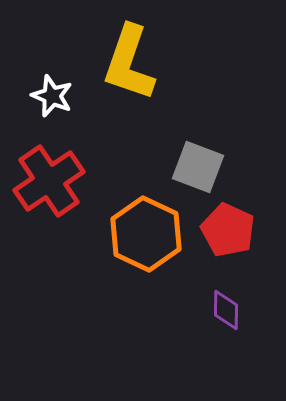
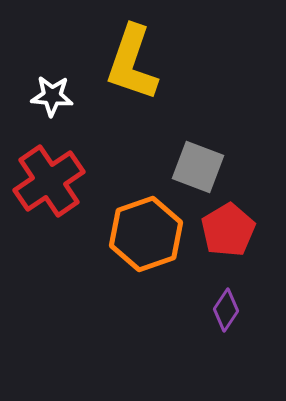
yellow L-shape: moved 3 px right
white star: rotated 18 degrees counterclockwise
red pentagon: rotated 16 degrees clockwise
orange hexagon: rotated 16 degrees clockwise
purple diamond: rotated 33 degrees clockwise
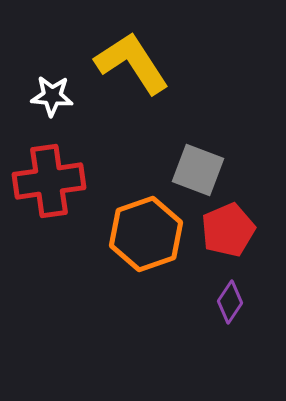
yellow L-shape: rotated 128 degrees clockwise
gray square: moved 3 px down
red cross: rotated 26 degrees clockwise
red pentagon: rotated 8 degrees clockwise
purple diamond: moved 4 px right, 8 px up
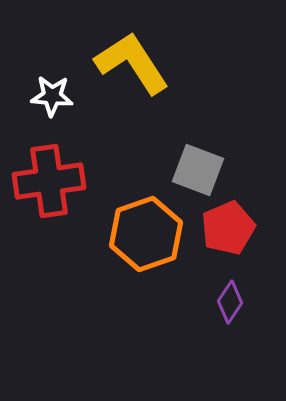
red pentagon: moved 2 px up
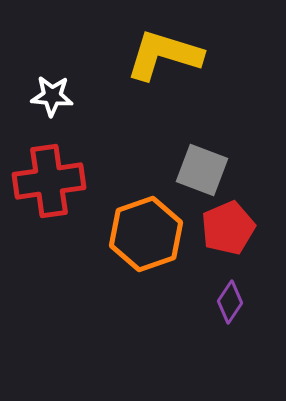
yellow L-shape: moved 32 px right, 8 px up; rotated 40 degrees counterclockwise
gray square: moved 4 px right
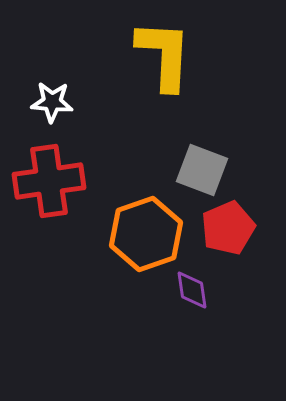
yellow L-shape: rotated 76 degrees clockwise
white star: moved 6 px down
purple diamond: moved 38 px left, 12 px up; rotated 42 degrees counterclockwise
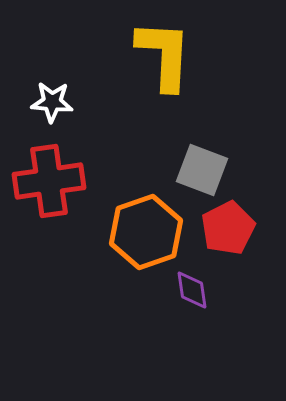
red pentagon: rotated 4 degrees counterclockwise
orange hexagon: moved 2 px up
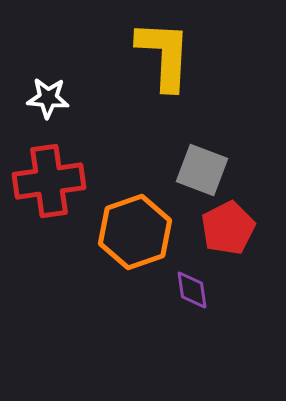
white star: moved 4 px left, 4 px up
orange hexagon: moved 11 px left
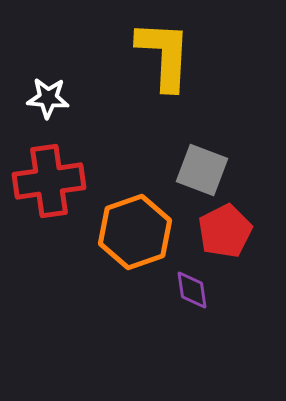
red pentagon: moved 3 px left, 3 px down
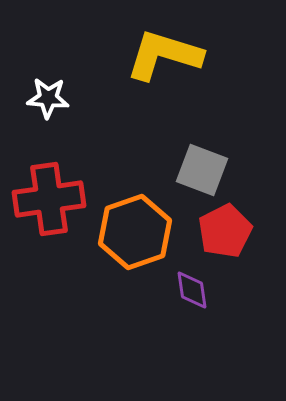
yellow L-shape: rotated 76 degrees counterclockwise
red cross: moved 18 px down
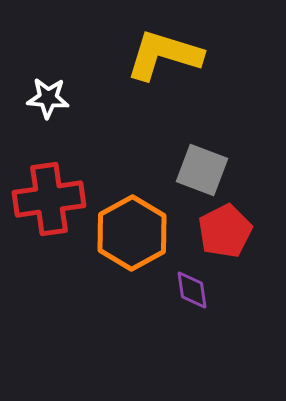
orange hexagon: moved 3 px left, 1 px down; rotated 10 degrees counterclockwise
